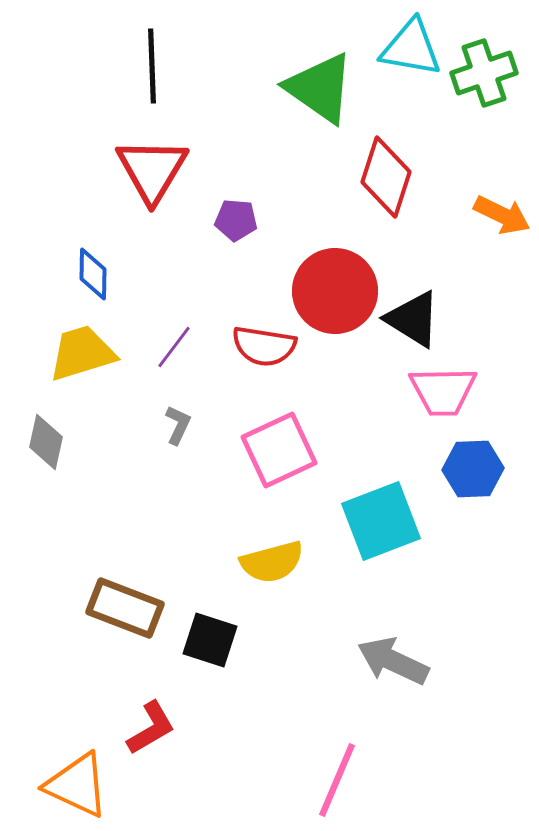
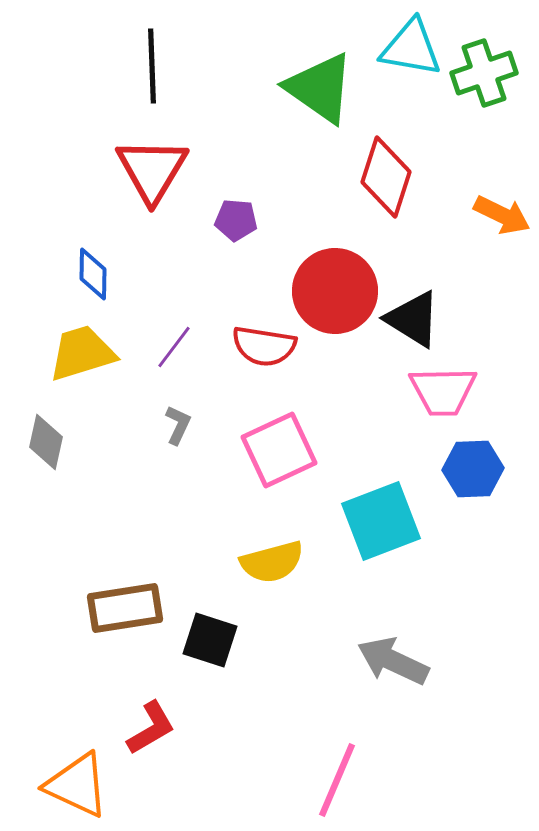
brown rectangle: rotated 30 degrees counterclockwise
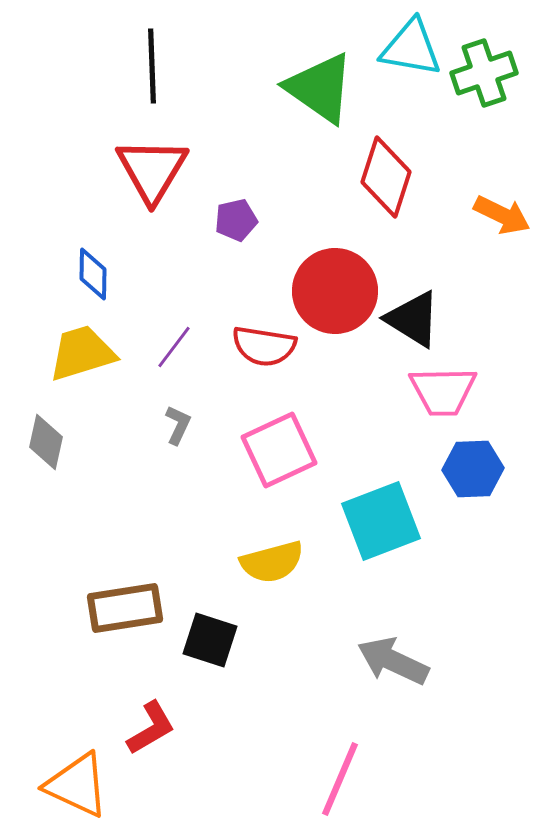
purple pentagon: rotated 18 degrees counterclockwise
pink line: moved 3 px right, 1 px up
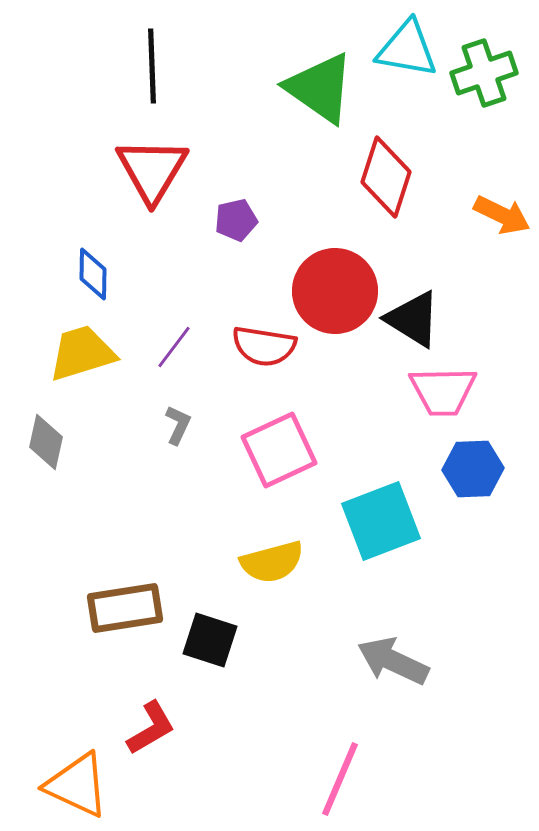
cyan triangle: moved 4 px left, 1 px down
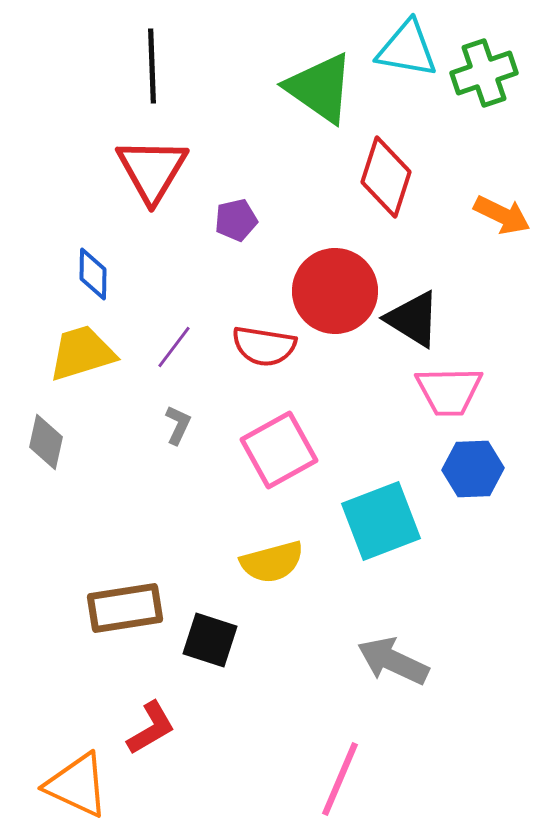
pink trapezoid: moved 6 px right
pink square: rotated 4 degrees counterclockwise
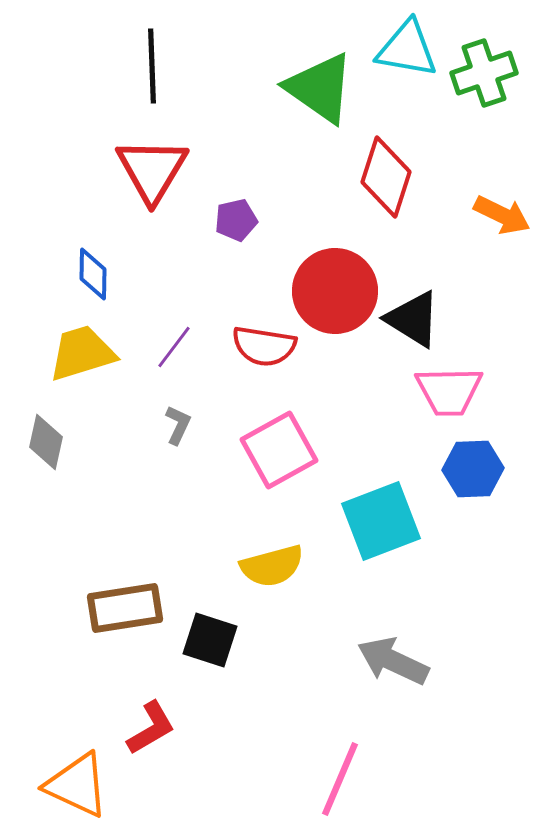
yellow semicircle: moved 4 px down
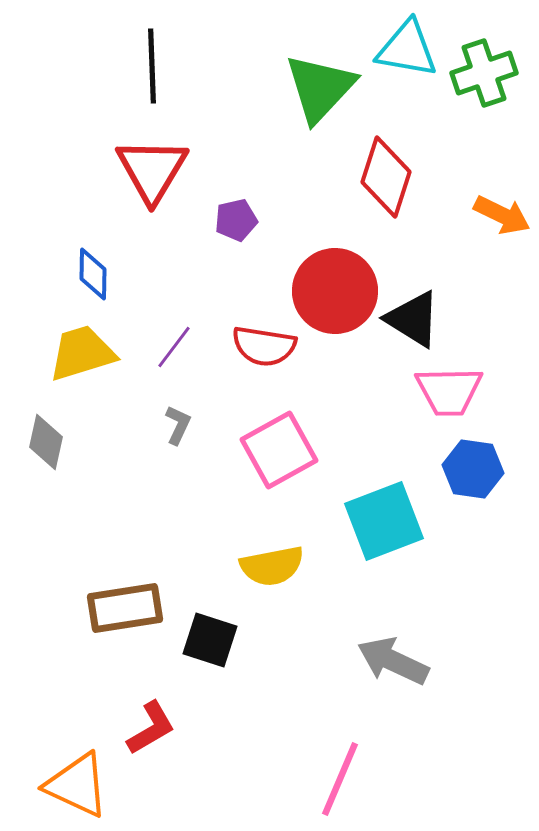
green triangle: rotated 38 degrees clockwise
blue hexagon: rotated 10 degrees clockwise
cyan square: moved 3 px right
yellow semicircle: rotated 4 degrees clockwise
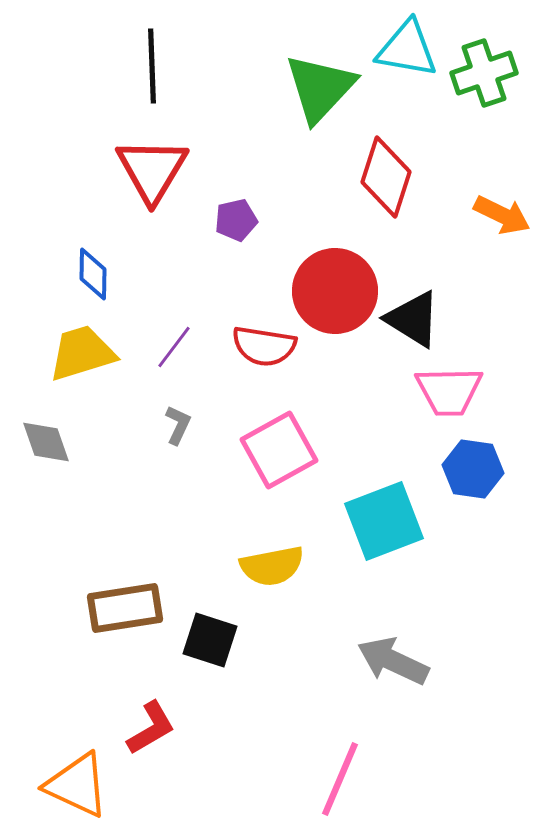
gray diamond: rotated 32 degrees counterclockwise
